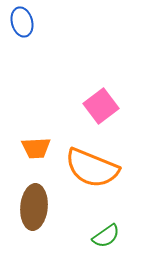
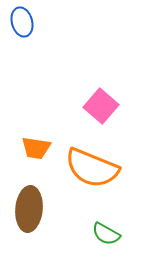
pink square: rotated 12 degrees counterclockwise
orange trapezoid: rotated 12 degrees clockwise
brown ellipse: moved 5 px left, 2 px down
green semicircle: moved 2 px up; rotated 64 degrees clockwise
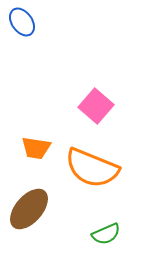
blue ellipse: rotated 20 degrees counterclockwise
pink square: moved 5 px left
brown ellipse: rotated 36 degrees clockwise
green semicircle: rotated 52 degrees counterclockwise
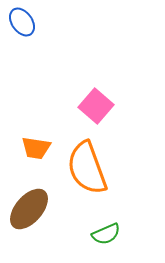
orange semicircle: moved 5 px left; rotated 48 degrees clockwise
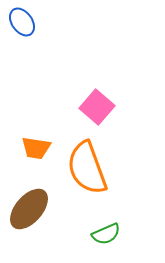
pink square: moved 1 px right, 1 px down
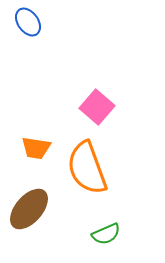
blue ellipse: moved 6 px right
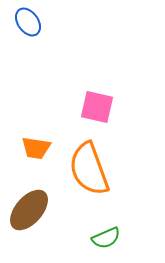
pink square: rotated 28 degrees counterclockwise
orange semicircle: moved 2 px right, 1 px down
brown ellipse: moved 1 px down
green semicircle: moved 4 px down
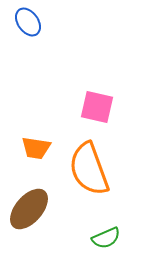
brown ellipse: moved 1 px up
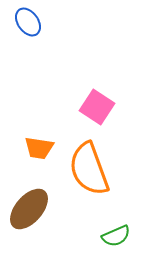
pink square: rotated 20 degrees clockwise
orange trapezoid: moved 3 px right
green semicircle: moved 10 px right, 2 px up
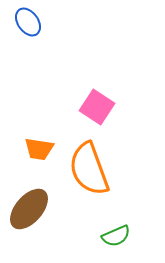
orange trapezoid: moved 1 px down
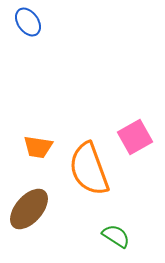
pink square: moved 38 px right, 30 px down; rotated 28 degrees clockwise
orange trapezoid: moved 1 px left, 2 px up
green semicircle: rotated 124 degrees counterclockwise
